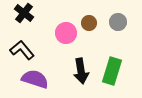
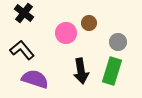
gray circle: moved 20 px down
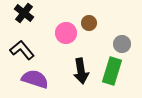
gray circle: moved 4 px right, 2 px down
